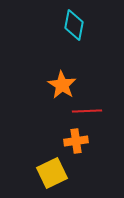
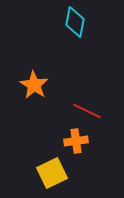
cyan diamond: moved 1 px right, 3 px up
orange star: moved 28 px left
red line: rotated 28 degrees clockwise
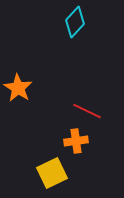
cyan diamond: rotated 32 degrees clockwise
orange star: moved 16 px left, 3 px down
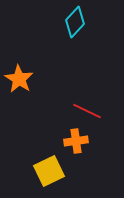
orange star: moved 1 px right, 9 px up
yellow square: moved 3 px left, 2 px up
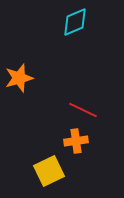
cyan diamond: rotated 24 degrees clockwise
orange star: moved 1 px up; rotated 24 degrees clockwise
red line: moved 4 px left, 1 px up
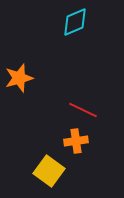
yellow square: rotated 28 degrees counterclockwise
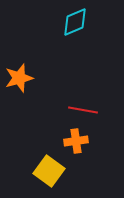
red line: rotated 16 degrees counterclockwise
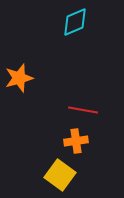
yellow square: moved 11 px right, 4 px down
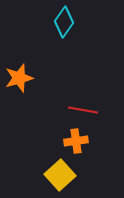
cyan diamond: moved 11 px left; rotated 32 degrees counterclockwise
yellow square: rotated 12 degrees clockwise
